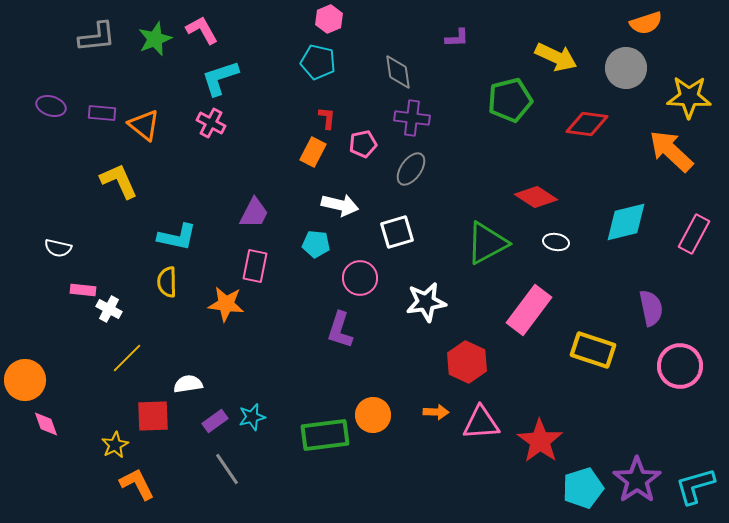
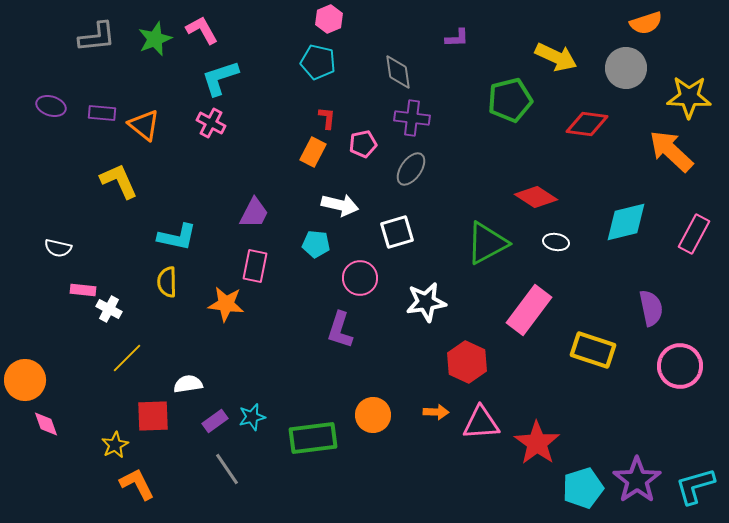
green rectangle at (325, 435): moved 12 px left, 3 px down
red star at (540, 441): moved 3 px left, 2 px down
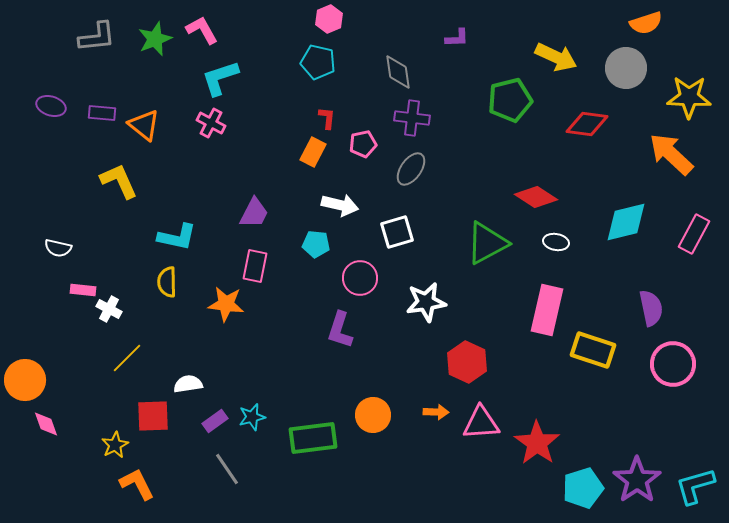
orange arrow at (671, 151): moved 3 px down
pink rectangle at (529, 310): moved 18 px right; rotated 24 degrees counterclockwise
pink circle at (680, 366): moved 7 px left, 2 px up
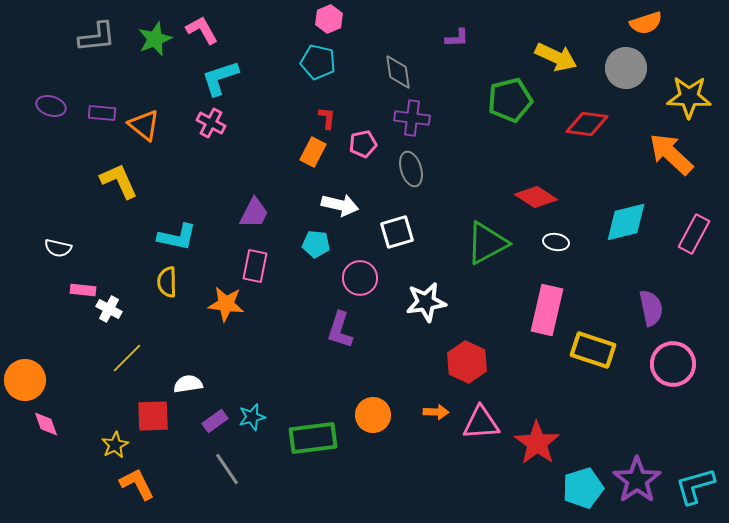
gray ellipse at (411, 169): rotated 52 degrees counterclockwise
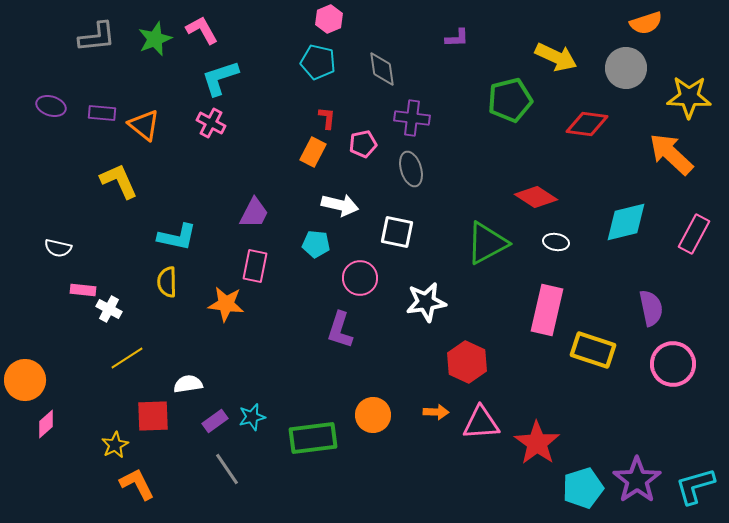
gray diamond at (398, 72): moved 16 px left, 3 px up
white square at (397, 232): rotated 28 degrees clockwise
yellow line at (127, 358): rotated 12 degrees clockwise
pink diamond at (46, 424): rotated 68 degrees clockwise
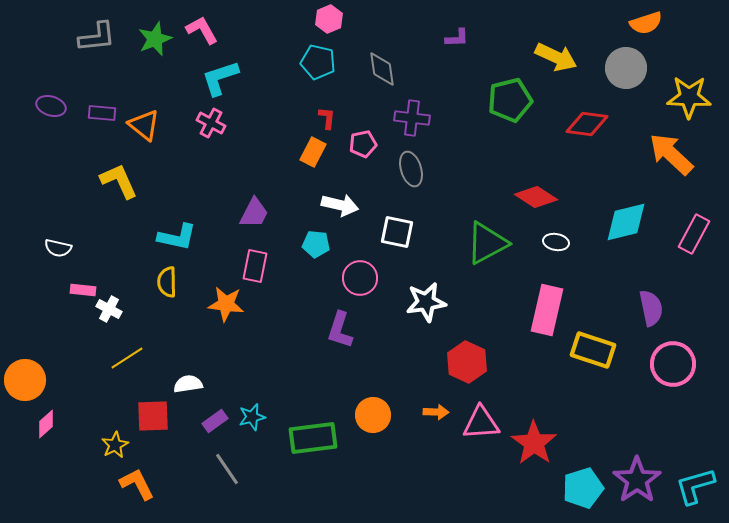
red star at (537, 443): moved 3 px left
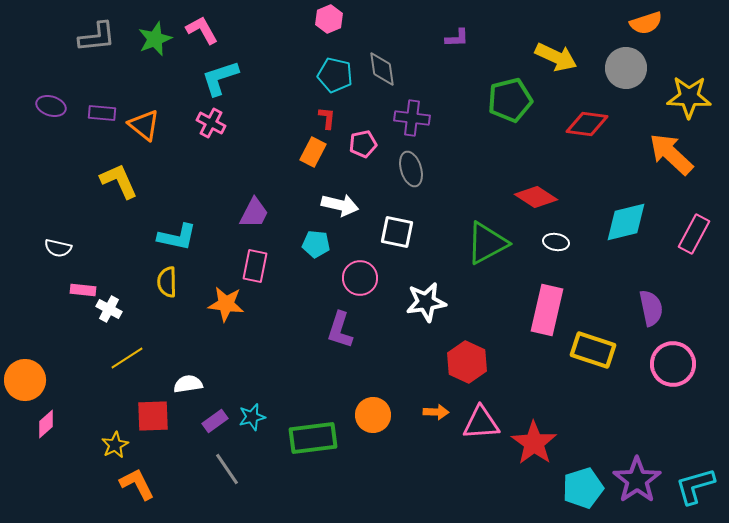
cyan pentagon at (318, 62): moved 17 px right, 13 px down
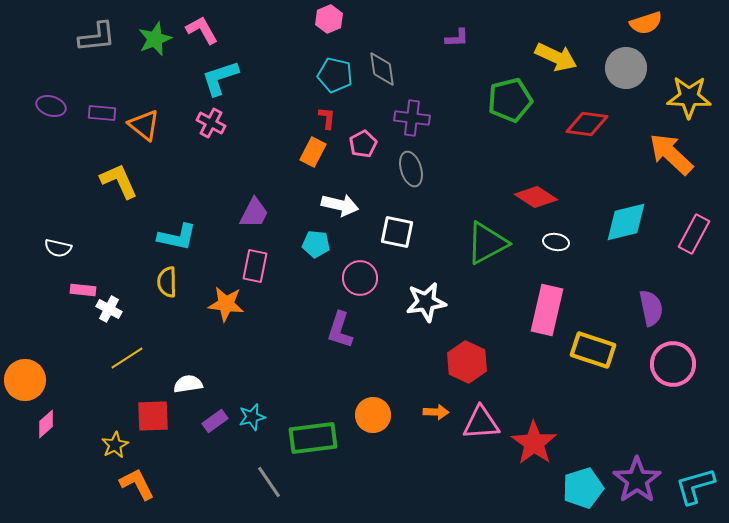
pink pentagon at (363, 144): rotated 16 degrees counterclockwise
gray line at (227, 469): moved 42 px right, 13 px down
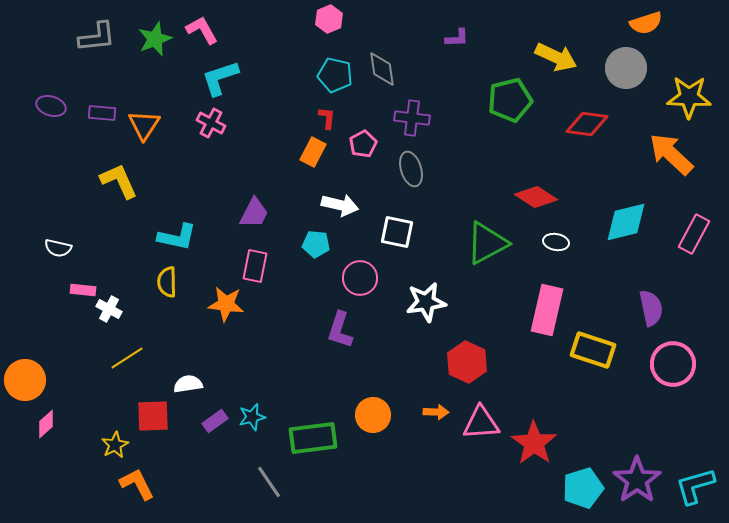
orange triangle at (144, 125): rotated 24 degrees clockwise
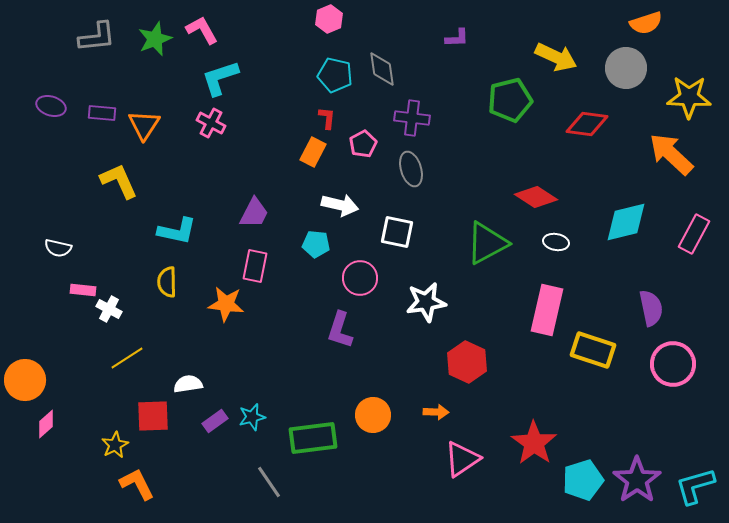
cyan L-shape at (177, 237): moved 6 px up
pink triangle at (481, 423): moved 19 px left, 36 px down; rotated 30 degrees counterclockwise
cyan pentagon at (583, 488): moved 8 px up
